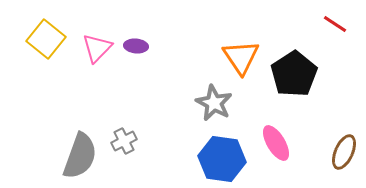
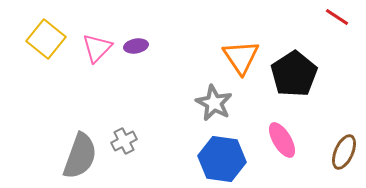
red line: moved 2 px right, 7 px up
purple ellipse: rotated 15 degrees counterclockwise
pink ellipse: moved 6 px right, 3 px up
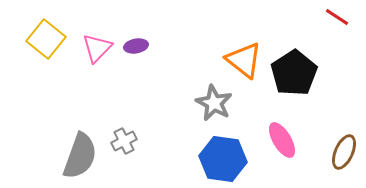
orange triangle: moved 3 px right, 3 px down; rotated 18 degrees counterclockwise
black pentagon: moved 1 px up
blue hexagon: moved 1 px right
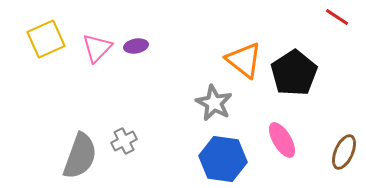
yellow square: rotated 27 degrees clockwise
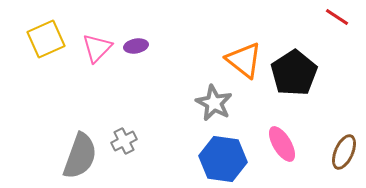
pink ellipse: moved 4 px down
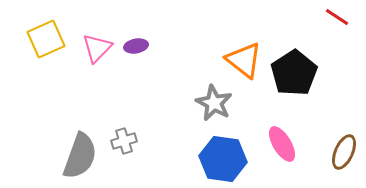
gray cross: rotated 10 degrees clockwise
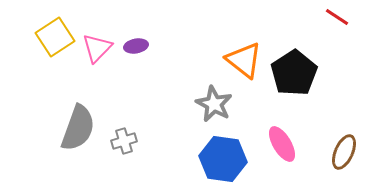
yellow square: moved 9 px right, 2 px up; rotated 9 degrees counterclockwise
gray star: moved 1 px down
gray semicircle: moved 2 px left, 28 px up
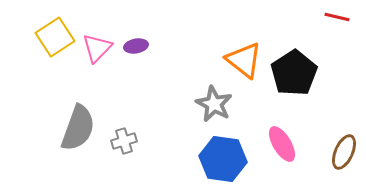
red line: rotated 20 degrees counterclockwise
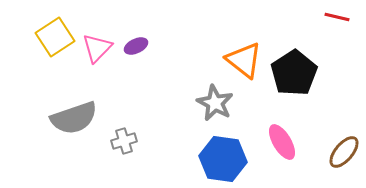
purple ellipse: rotated 15 degrees counterclockwise
gray star: moved 1 px right, 1 px up
gray semicircle: moved 4 px left, 10 px up; rotated 51 degrees clockwise
pink ellipse: moved 2 px up
brown ellipse: rotated 16 degrees clockwise
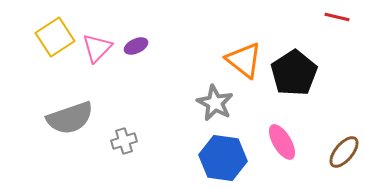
gray semicircle: moved 4 px left
blue hexagon: moved 1 px up
